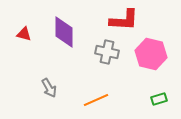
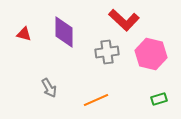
red L-shape: rotated 40 degrees clockwise
gray cross: rotated 20 degrees counterclockwise
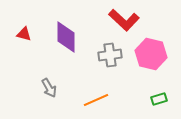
purple diamond: moved 2 px right, 5 px down
gray cross: moved 3 px right, 3 px down
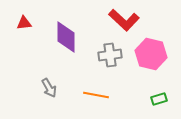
red triangle: moved 11 px up; rotated 21 degrees counterclockwise
orange line: moved 5 px up; rotated 35 degrees clockwise
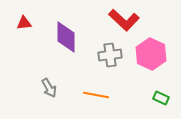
pink hexagon: rotated 12 degrees clockwise
green rectangle: moved 2 px right, 1 px up; rotated 42 degrees clockwise
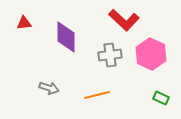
gray arrow: rotated 42 degrees counterclockwise
orange line: moved 1 px right; rotated 25 degrees counterclockwise
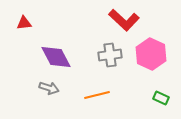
purple diamond: moved 10 px left, 20 px down; rotated 28 degrees counterclockwise
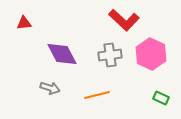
purple diamond: moved 6 px right, 3 px up
gray arrow: moved 1 px right
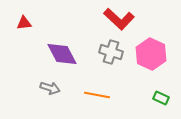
red L-shape: moved 5 px left, 1 px up
gray cross: moved 1 px right, 3 px up; rotated 25 degrees clockwise
orange line: rotated 25 degrees clockwise
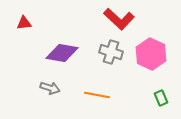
purple diamond: moved 1 px up; rotated 52 degrees counterclockwise
green rectangle: rotated 42 degrees clockwise
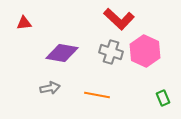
pink hexagon: moved 6 px left, 3 px up
gray arrow: rotated 30 degrees counterclockwise
green rectangle: moved 2 px right
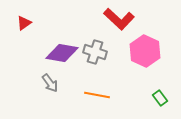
red triangle: rotated 28 degrees counterclockwise
gray cross: moved 16 px left
gray arrow: moved 5 px up; rotated 66 degrees clockwise
green rectangle: moved 3 px left; rotated 14 degrees counterclockwise
